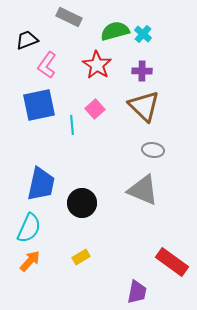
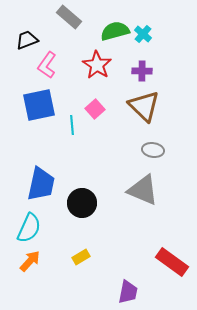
gray rectangle: rotated 15 degrees clockwise
purple trapezoid: moved 9 px left
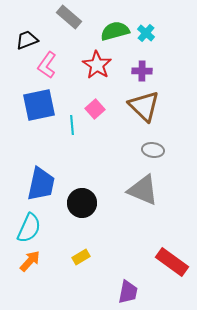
cyan cross: moved 3 px right, 1 px up
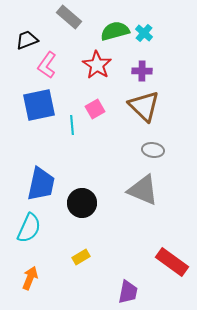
cyan cross: moved 2 px left
pink square: rotated 12 degrees clockwise
orange arrow: moved 17 px down; rotated 20 degrees counterclockwise
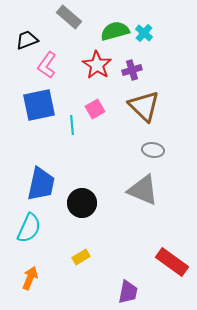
purple cross: moved 10 px left, 1 px up; rotated 18 degrees counterclockwise
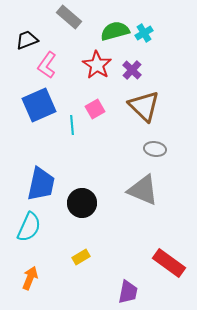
cyan cross: rotated 18 degrees clockwise
purple cross: rotated 30 degrees counterclockwise
blue square: rotated 12 degrees counterclockwise
gray ellipse: moved 2 px right, 1 px up
cyan semicircle: moved 1 px up
red rectangle: moved 3 px left, 1 px down
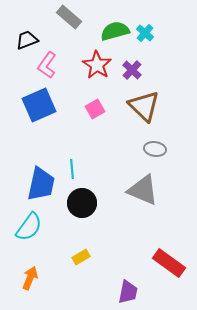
cyan cross: moved 1 px right; rotated 18 degrees counterclockwise
cyan line: moved 44 px down
cyan semicircle: rotated 12 degrees clockwise
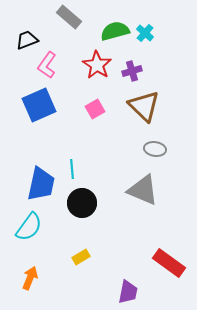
purple cross: moved 1 px down; rotated 30 degrees clockwise
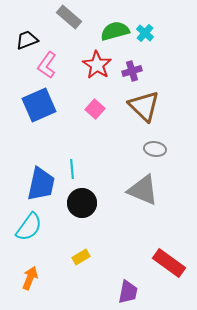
pink square: rotated 18 degrees counterclockwise
